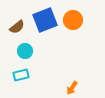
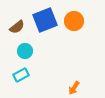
orange circle: moved 1 px right, 1 px down
cyan rectangle: rotated 14 degrees counterclockwise
orange arrow: moved 2 px right
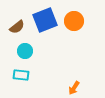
cyan rectangle: rotated 35 degrees clockwise
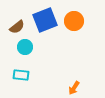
cyan circle: moved 4 px up
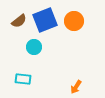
brown semicircle: moved 2 px right, 6 px up
cyan circle: moved 9 px right
cyan rectangle: moved 2 px right, 4 px down
orange arrow: moved 2 px right, 1 px up
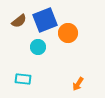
orange circle: moved 6 px left, 12 px down
cyan circle: moved 4 px right
orange arrow: moved 2 px right, 3 px up
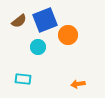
orange circle: moved 2 px down
orange arrow: rotated 48 degrees clockwise
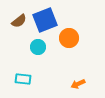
orange circle: moved 1 px right, 3 px down
orange arrow: rotated 16 degrees counterclockwise
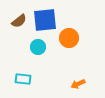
blue square: rotated 15 degrees clockwise
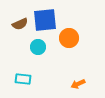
brown semicircle: moved 1 px right, 3 px down; rotated 14 degrees clockwise
